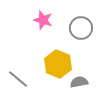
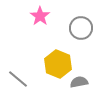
pink star: moved 3 px left, 4 px up; rotated 18 degrees clockwise
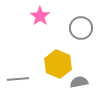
gray line: rotated 45 degrees counterclockwise
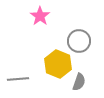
gray circle: moved 2 px left, 13 px down
gray semicircle: rotated 120 degrees clockwise
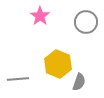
gray circle: moved 7 px right, 19 px up
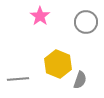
gray semicircle: moved 1 px right, 2 px up
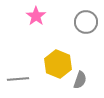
pink star: moved 4 px left
